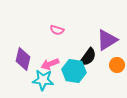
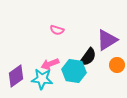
purple diamond: moved 7 px left, 17 px down; rotated 40 degrees clockwise
cyan star: moved 1 px left, 1 px up
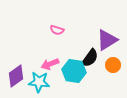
black semicircle: moved 2 px right, 1 px down
orange circle: moved 4 px left
cyan star: moved 3 px left, 3 px down
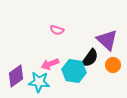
purple triangle: rotated 45 degrees counterclockwise
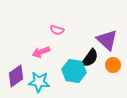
pink arrow: moved 9 px left, 12 px up
